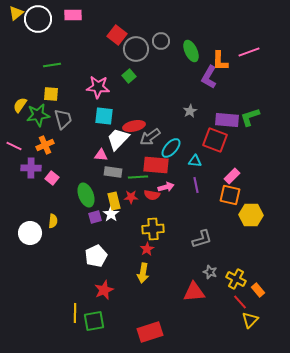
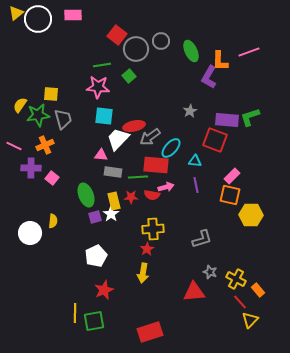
green line at (52, 65): moved 50 px right
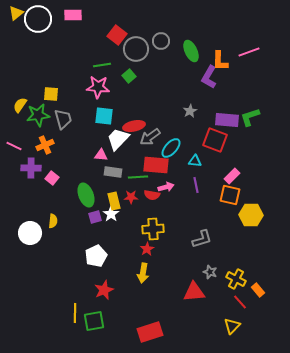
yellow triangle at (250, 320): moved 18 px left, 6 px down
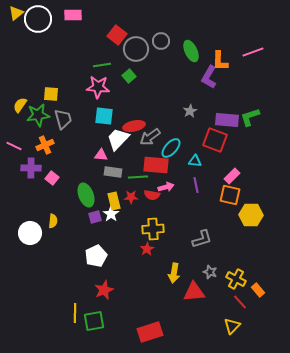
pink line at (249, 52): moved 4 px right
yellow arrow at (143, 273): moved 31 px right
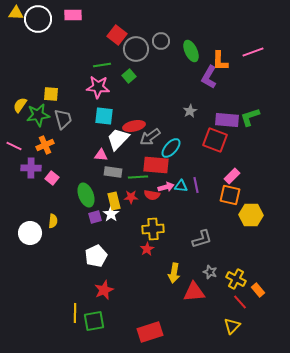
yellow triangle at (16, 13): rotated 42 degrees clockwise
cyan triangle at (195, 161): moved 14 px left, 25 px down
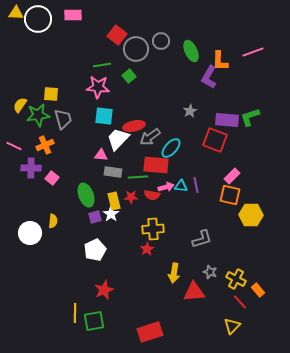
white pentagon at (96, 256): moved 1 px left, 6 px up
